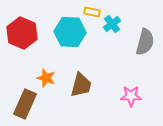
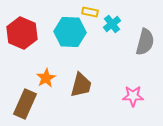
yellow rectangle: moved 2 px left
orange star: rotated 24 degrees clockwise
pink star: moved 2 px right
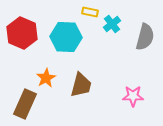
cyan hexagon: moved 4 px left, 5 px down
gray semicircle: moved 5 px up
